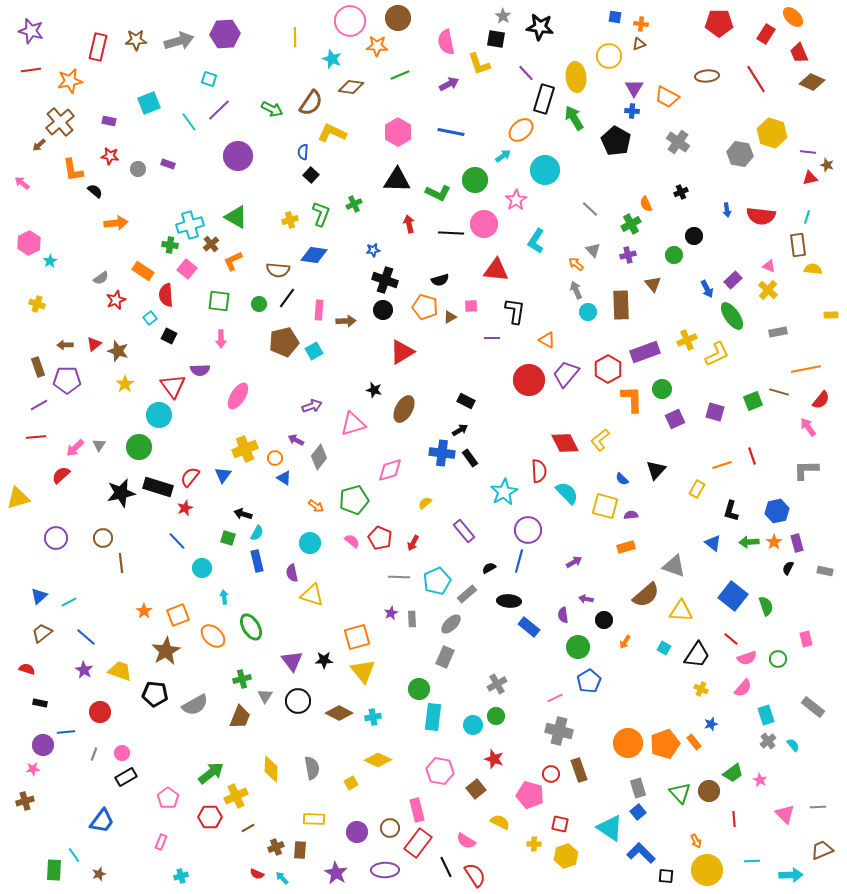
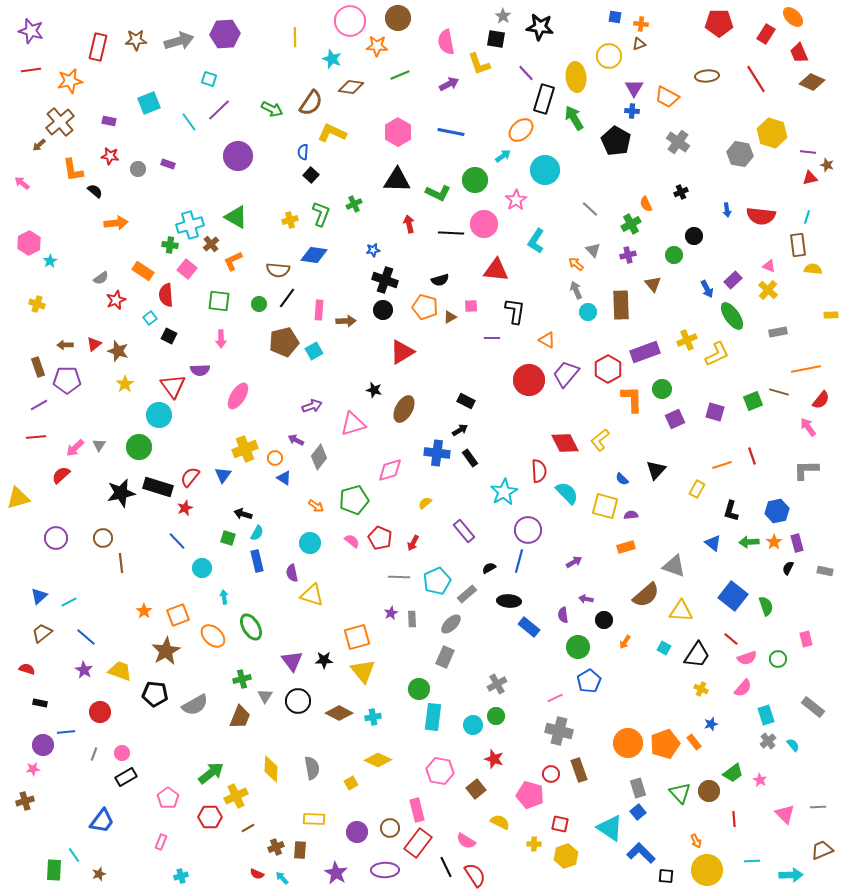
blue cross at (442, 453): moved 5 px left
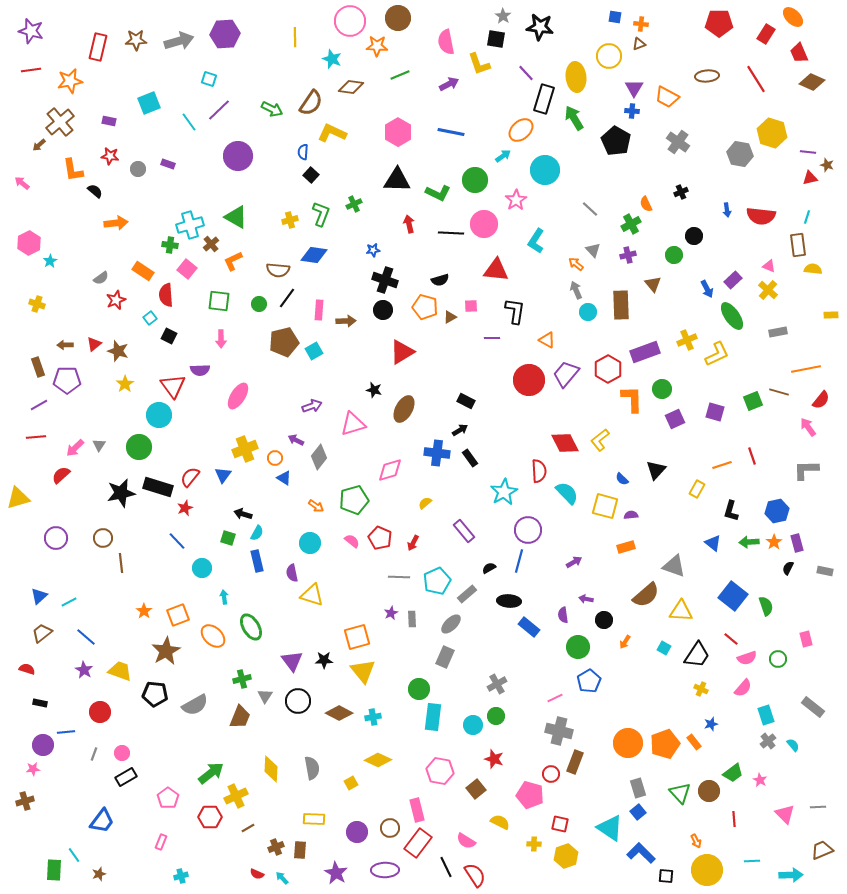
brown rectangle at (579, 770): moved 4 px left, 8 px up; rotated 40 degrees clockwise
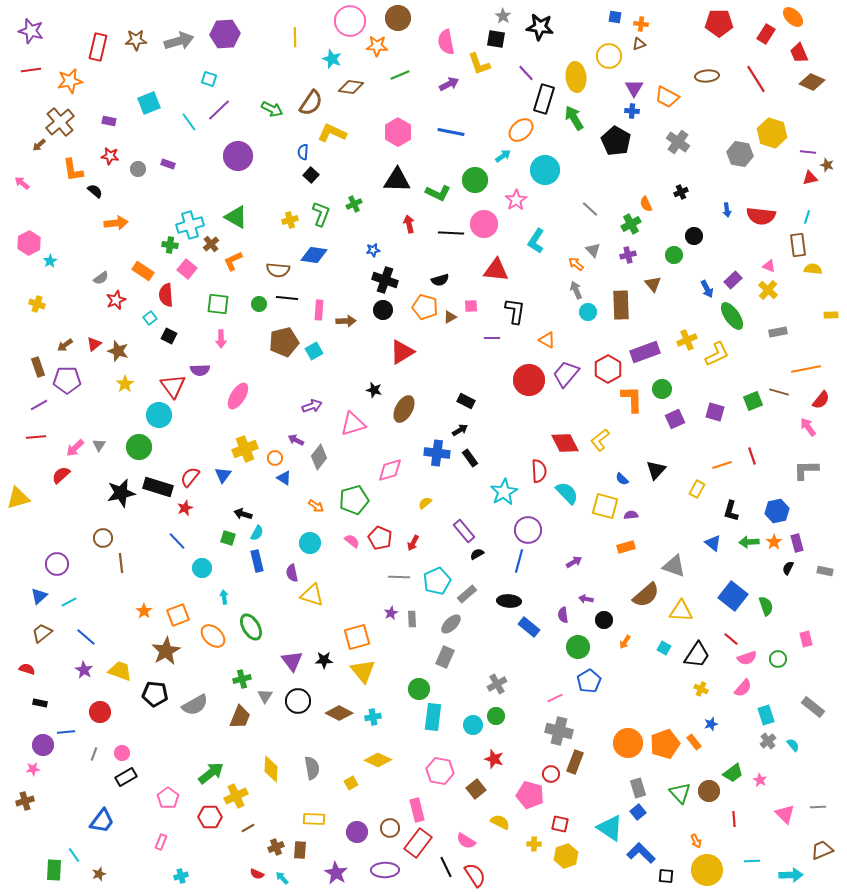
black line at (287, 298): rotated 60 degrees clockwise
green square at (219, 301): moved 1 px left, 3 px down
brown arrow at (65, 345): rotated 35 degrees counterclockwise
purple circle at (56, 538): moved 1 px right, 26 px down
black semicircle at (489, 568): moved 12 px left, 14 px up
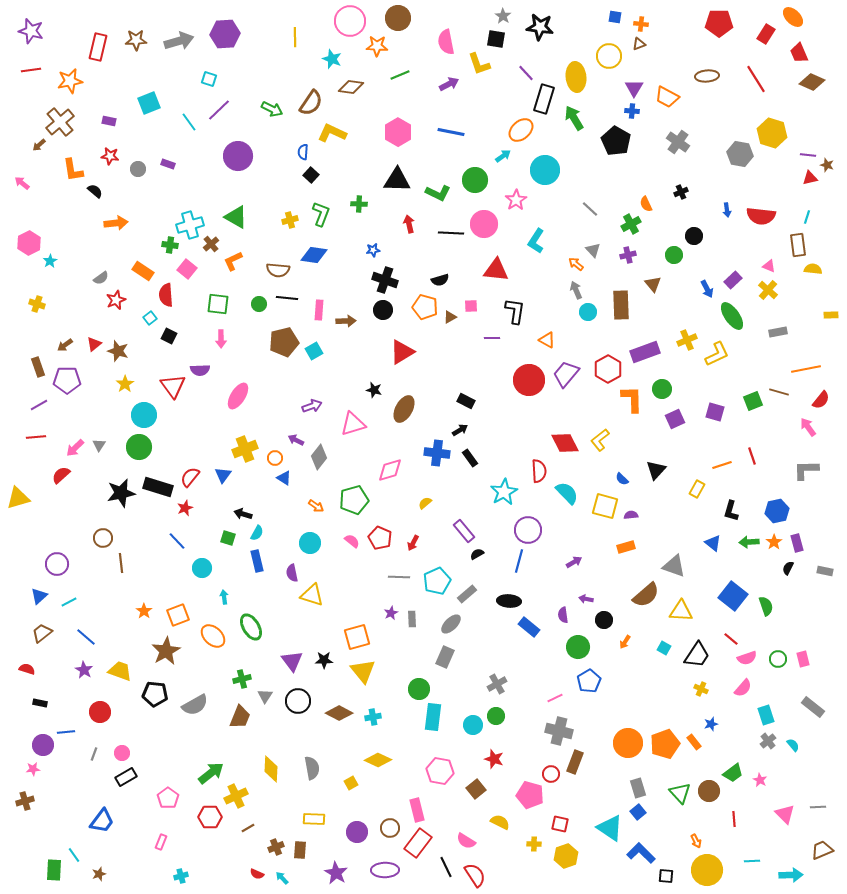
purple line at (808, 152): moved 3 px down
green cross at (354, 204): moved 5 px right; rotated 28 degrees clockwise
cyan circle at (159, 415): moved 15 px left
pink rectangle at (806, 639): moved 3 px left, 20 px down
